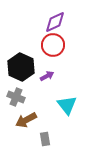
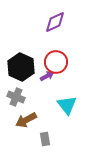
red circle: moved 3 px right, 17 px down
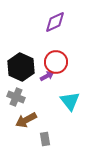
cyan triangle: moved 3 px right, 4 px up
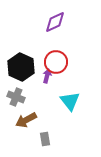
purple arrow: rotated 48 degrees counterclockwise
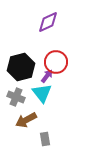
purple diamond: moved 7 px left
black hexagon: rotated 20 degrees clockwise
purple arrow: rotated 24 degrees clockwise
cyan triangle: moved 28 px left, 8 px up
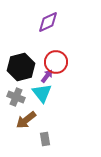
brown arrow: rotated 10 degrees counterclockwise
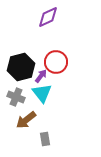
purple diamond: moved 5 px up
purple arrow: moved 6 px left
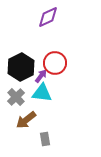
red circle: moved 1 px left, 1 px down
black hexagon: rotated 12 degrees counterclockwise
cyan triangle: rotated 45 degrees counterclockwise
gray cross: rotated 24 degrees clockwise
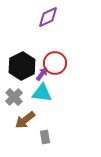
black hexagon: moved 1 px right, 1 px up
purple arrow: moved 1 px right, 2 px up
gray cross: moved 2 px left
brown arrow: moved 1 px left
gray rectangle: moved 2 px up
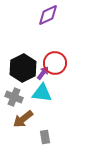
purple diamond: moved 2 px up
black hexagon: moved 1 px right, 2 px down
purple arrow: moved 1 px right, 1 px up
gray cross: rotated 24 degrees counterclockwise
brown arrow: moved 2 px left, 1 px up
